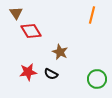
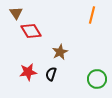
brown star: rotated 21 degrees clockwise
black semicircle: rotated 80 degrees clockwise
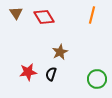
red diamond: moved 13 px right, 14 px up
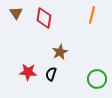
red diamond: moved 1 px down; rotated 40 degrees clockwise
red star: rotated 12 degrees clockwise
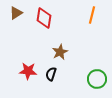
brown triangle: rotated 32 degrees clockwise
red star: moved 1 px up
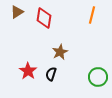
brown triangle: moved 1 px right, 1 px up
red star: rotated 30 degrees clockwise
green circle: moved 1 px right, 2 px up
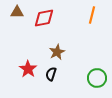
brown triangle: rotated 32 degrees clockwise
red diamond: rotated 70 degrees clockwise
brown star: moved 3 px left
red star: moved 2 px up
green circle: moved 1 px left, 1 px down
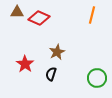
red diamond: moved 5 px left; rotated 35 degrees clockwise
red star: moved 3 px left, 5 px up
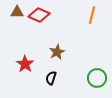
red diamond: moved 3 px up
black semicircle: moved 4 px down
